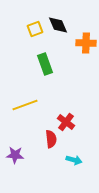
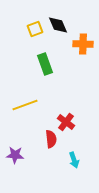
orange cross: moved 3 px left, 1 px down
cyan arrow: rotated 56 degrees clockwise
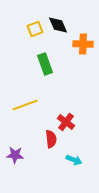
cyan arrow: rotated 49 degrees counterclockwise
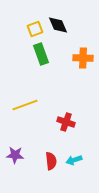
orange cross: moved 14 px down
green rectangle: moved 4 px left, 10 px up
red cross: rotated 18 degrees counterclockwise
red semicircle: moved 22 px down
cyan arrow: rotated 140 degrees clockwise
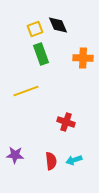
yellow line: moved 1 px right, 14 px up
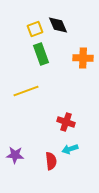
cyan arrow: moved 4 px left, 11 px up
